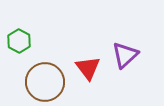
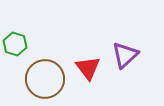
green hexagon: moved 4 px left, 3 px down; rotated 10 degrees counterclockwise
brown circle: moved 3 px up
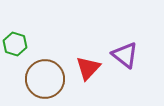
purple triangle: rotated 40 degrees counterclockwise
red triangle: rotated 20 degrees clockwise
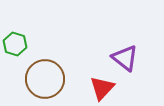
purple triangle: moved 3 px down
red triangle: moved 14 px right, 20 px down
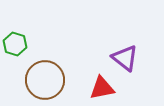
brown circle: moved 1 px down
red triangle: rotated 36 degrees clockwise
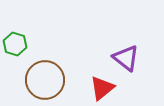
purple triangle: moved 1 px right
red triangle: rotated 28 degrees counterclockwise
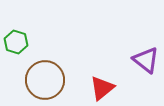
green hexagon: moved 1 px right, 2 px up
purple triangle: moved 20 px right, 2 px down
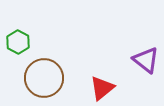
green hexagon: moved 2 px right; rotated 10 degrees clockwise
brown circle: moved 1 px left, 2 px up
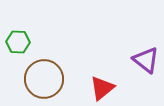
green hexagon: rotated 25 degrees counterclockwise
brown circle: moved 1 px down
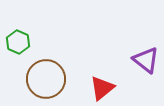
green hexagon: rotated 20 degrees clockwise
brown circle: moved 2 px right
